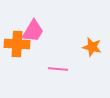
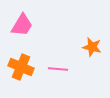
pink trapezoid: moved 11 px left, 6 px up
orange cross: moved 4 px right, 23 px down; rotated 20 degrees clockwise
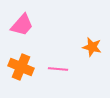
pink trapezoid: rotated 10 degrees clockwise
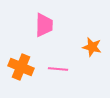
pink trapezoid: moved 22 px right; rotated 40 degrees counterclockwise
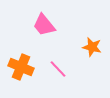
pink trapezoid: rotated 140 degrees clockwise
pink line: rotated 42 degrees clockwise
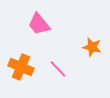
pink trapezoid: moved 5 px left, 1 px up
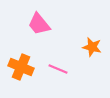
pink line: rotated 24 degrees counterclockwise
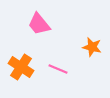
orange cross: rotated 10 degrees clockwise
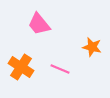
pink line: moved 2 px right
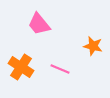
orange star: moved 1 px right, 1 px up
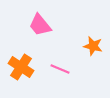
pink trapezoid: moved 1 px right, 1 px down
